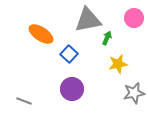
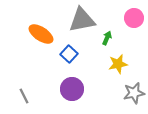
gray triangle: moved 6 px left
gray line: moved 5 px up; rotated 42 degrees clockwise
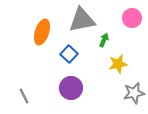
pink circle: moved 2 px left
orange ellipse: moved 1 px right, 2 px up; rotated 75 degrees clockwise
green arrow: moved 3 px left, 2 px down
purple circle: moved 1 px left, 1 px up
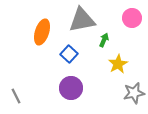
yellow star: rotated 18 degrees counterclockwise
gray line: moved 8 px left
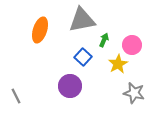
pink circle: moved 27 px down
orange ellipse: moved 2 px left, 2 px up
blue square: moved 14 px right, 3 px down
purple circle: moved 1 px left, 2 px up
gray star: rotated 25 degrees clockwise
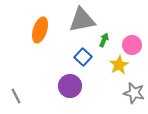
yellow star: moved 1 px right, 1 px down
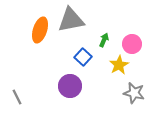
gray triangle: moved 11 px left
pink circle: moved 1 px up
gray line: moved 1 px right, 1 px down
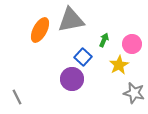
orange ellipse: rotated 10 degrees clockwise
purple circle: moved 2 px right, 7 px up
